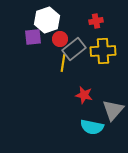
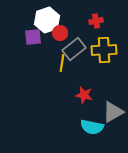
red circle: moved 6 px up
yellow cross: moved 1 px right, 1 px up
yellow line: moved 1 px left
gray triangle: moved 2 px down; rotated 20 degrees clockwise
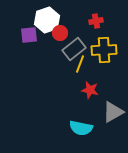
purple square: moved 4 px left, 2 px up
yellow line: moved 18 px right, 1 px down; rotated 12 degrees clockwise
red star: moved 6 px right, 5 px up
cyan semicircle: moved 11 px left, 1 px down
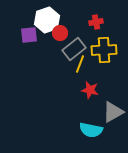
red cross: moved 1 px down
cyan semicircle: moved 10 px right, 2 px down
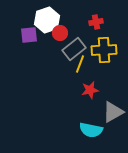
red star: rotated 24 degrees counterclockwise
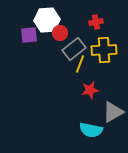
white hexagon: rotated 15 degrees clockwise
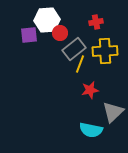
yellow cross: moved 1 px right, 1 px down
gray triangle: rotated 15 degrees counterclockwise
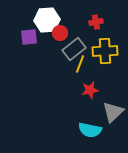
purple square: moved 2 px down
cyan semicircle: moved 1 px left
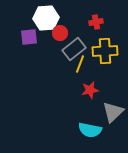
white hexagon: moved 1 px left, 2 px up
